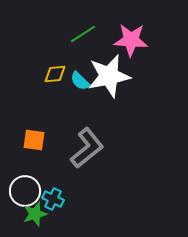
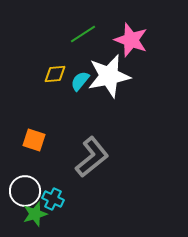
pink star: rotated 16 degrees clockwise
cyan semicircle: rotated 85 degrees clockwise
orange square: rotated 10 degrees clockwise
gray L-shape: moved 5 px right, 9 px down
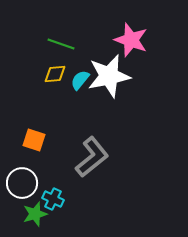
green line: moved 22 px left, 10 px down; rotated 52 degrees clockwise
cyan semicircle: moved 1 px up
white circle: moved 3 px left, 8 px up
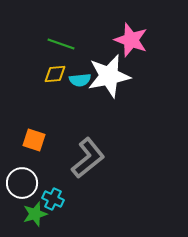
cyan semicircle: rotated 135 degrees counterclockwise
gray L-shape: moved 4 px left, 1 px down
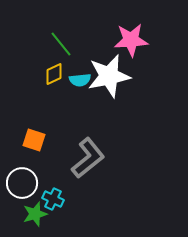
pink star: rotated 24 degrees counterclockwise
green line: rotated 32 degrees clockwise
yellow diamond: moved 1 px left; rotated 20 degrees counterclockwise
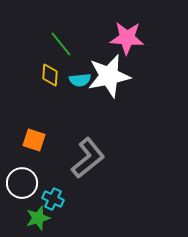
pink star: moved 4 px left, 2 px up; rotated 8 degrees clockwise
yellow diamond: moved 4 px left, 1 px down; rotated 60 degrees counterclockwise
green star: moved 3 px right, 4 px down
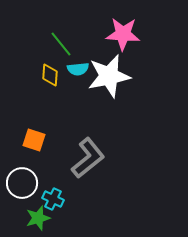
pink star: moved 4 px left, 4 px up
cyan semicircle: moved 2 px left, 11 px up
